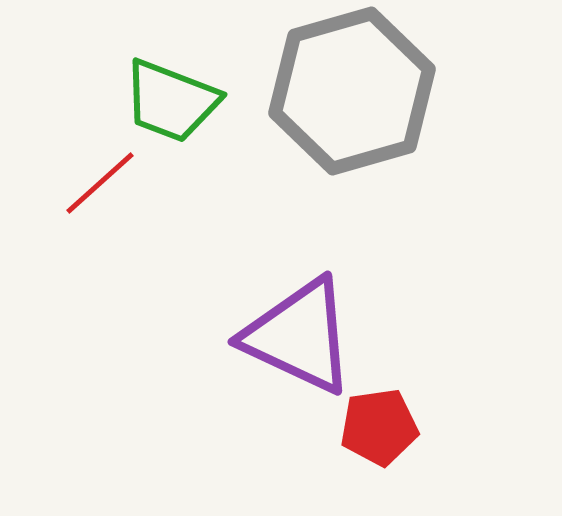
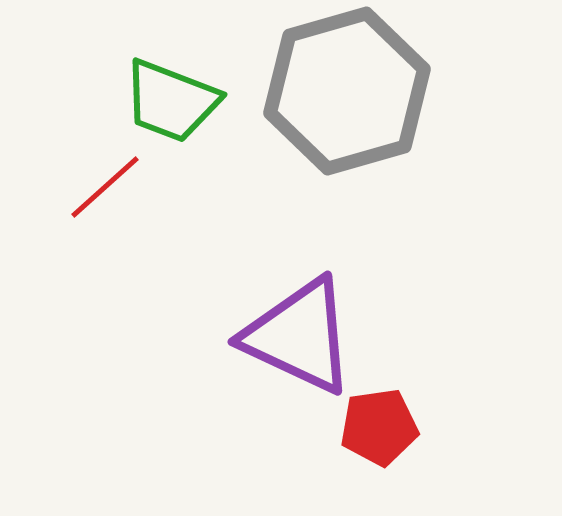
gray hexagon: moved 5 px left
red line: moved 5 px right, 4 px down
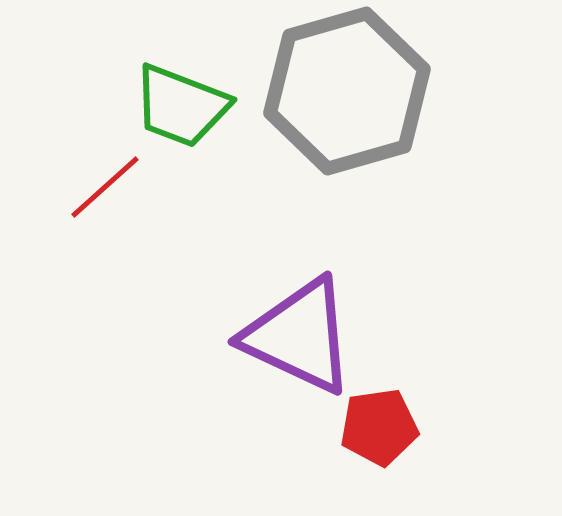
green trapezoid: moved 10 px right, 5 px down
